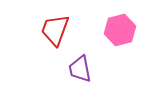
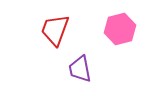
pink hexagon: moved 1 px up
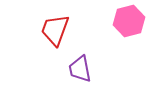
pink hexagon: moved 9 px right, 8 px up
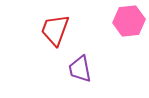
pink hexagon: rotated 8 degrees clockwise
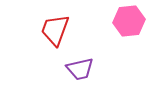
purple trapezoid: rotated 92 degrees counterclockwise
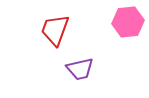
pink hexagon: moved 1 px left, 1 px down
